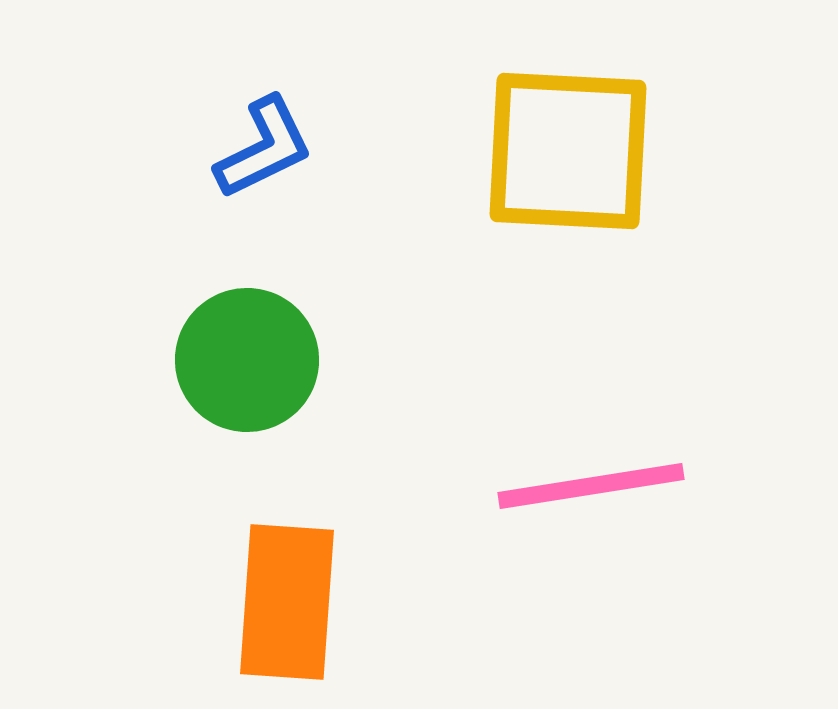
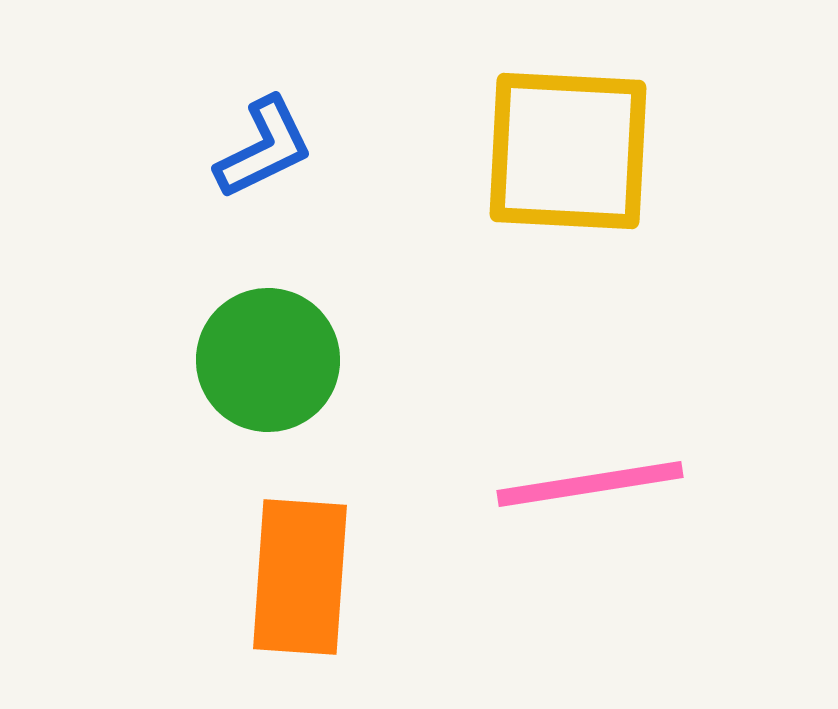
green circle: moved 21 px right
pink line: moved 1 px left, 2 px up
orange rectangle: moved 13 px right, 25 px up
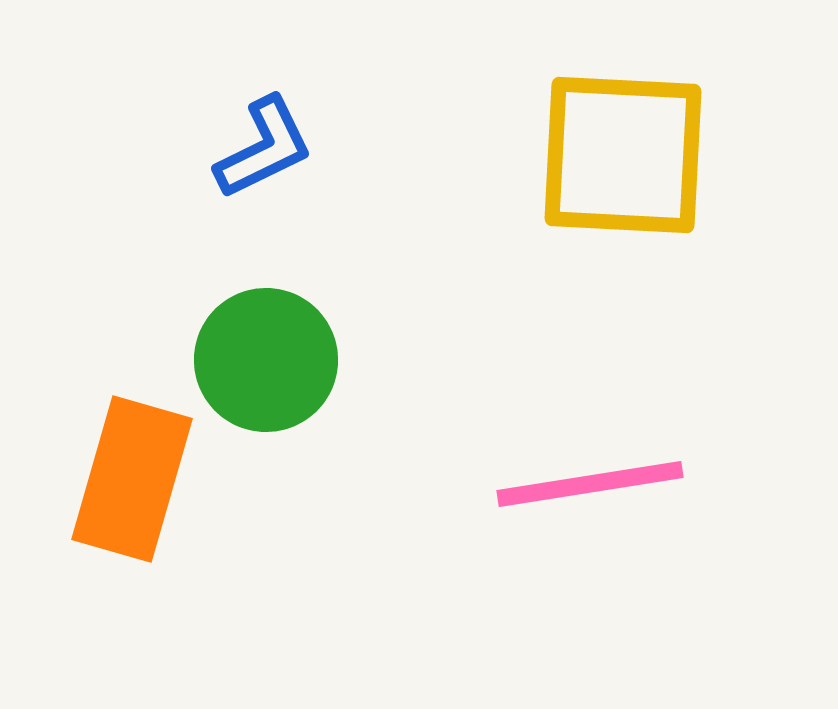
yellow square: moved 55 px right, 4 px down
green circle: moved 2 px left
orange rectangle: moved 168 px left, 98 px up; rotated 12 degrees clockwise
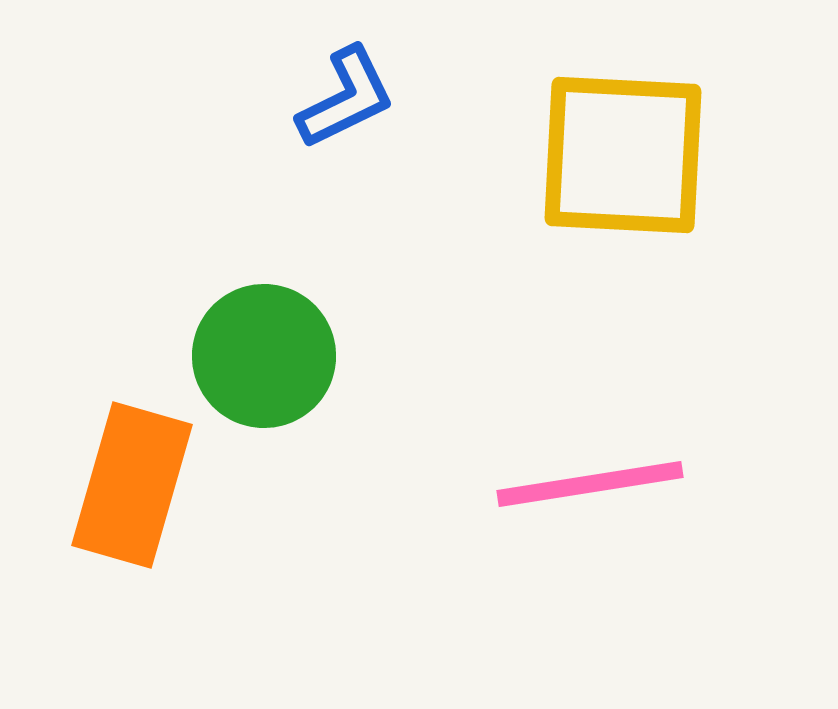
blue L-shape: moved 82 px right, 50 px up
green circle: moved 2 px left, 4 px up
orange rectangle: moved 6 px down
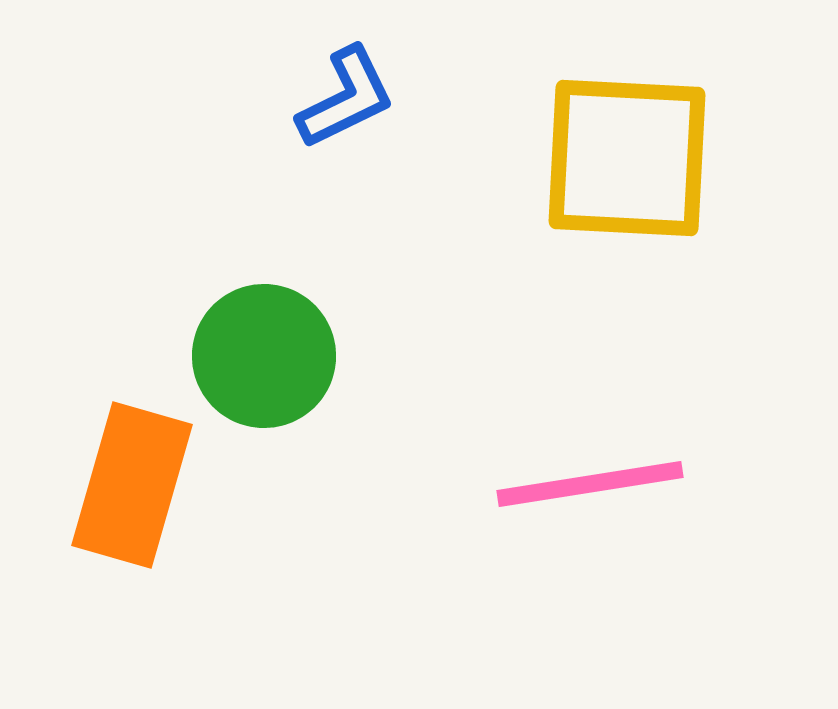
yellow square: moved 4 px right, 3 px down
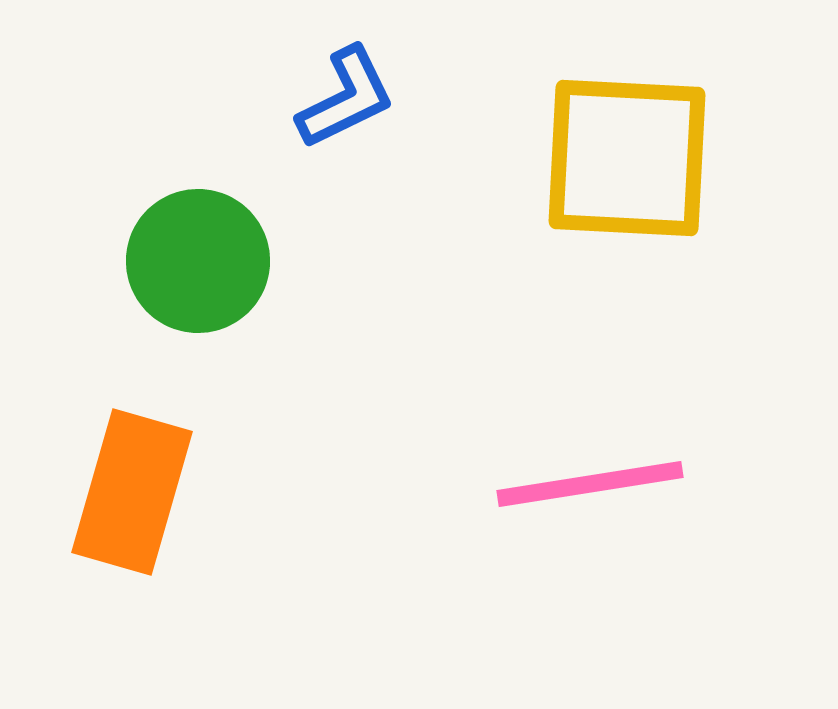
green circle: moved 66 px left, 95 px up
orange rectangle: moved 7 px down
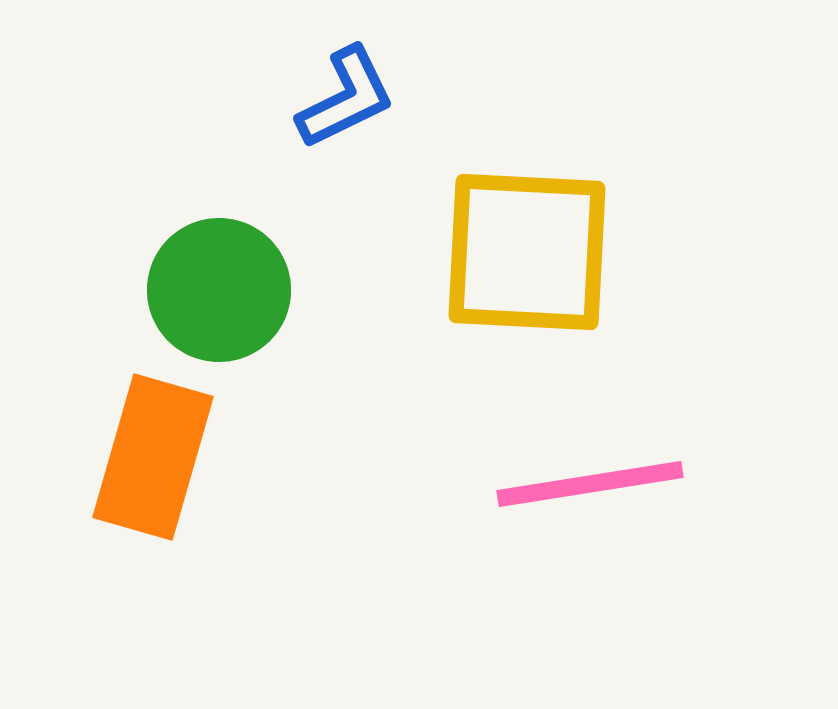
yellow square: moved 100 px left, 94 px down
green circle: moved 21 px right, 29 px down
orange rectangle: moved 21 px right, 35 px up
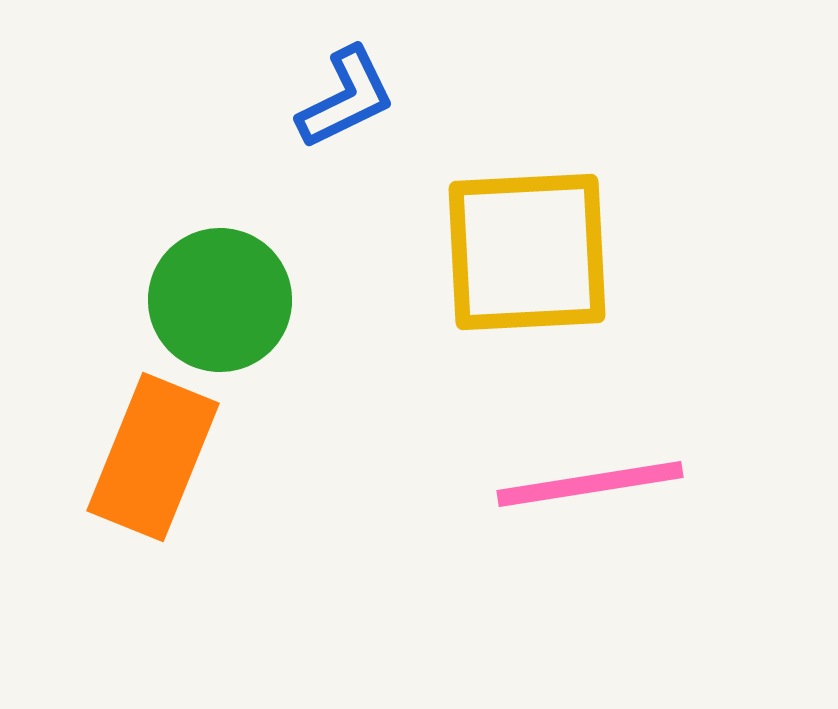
yellow square: rotated 6 degrees counterclockwise
green circle: moved 1 px right, 10 px down
orange rectangle: rotated 6 degrees clockwise
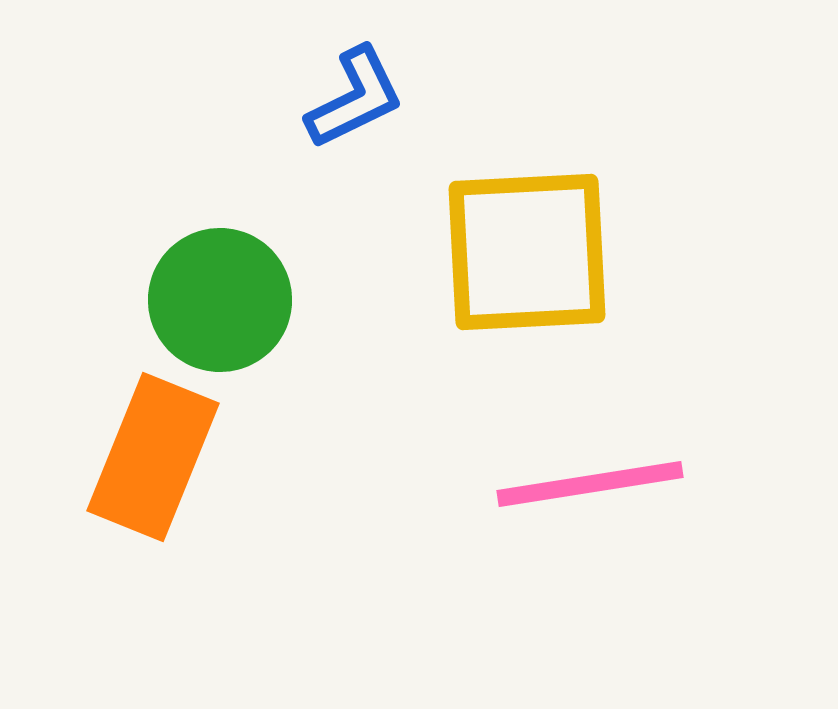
blue L-shape: moved 9 px right
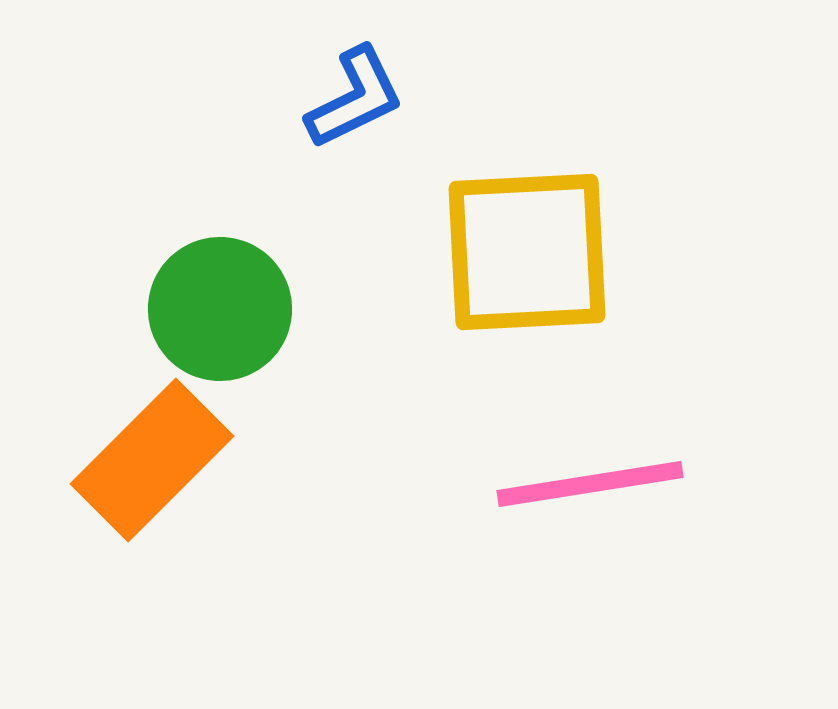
green circle: moved 9 px down
orange rectangle: moved 1 px left, 3 px down; rotated 23 degrees clockwise
